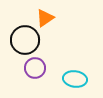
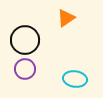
orange triangle: moved 21 px right
purple circle: moved 10 px left, 1 px down
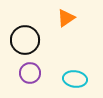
purple circle: moved 5 px right, 4 px down
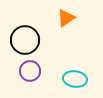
purple circle: moved 2 px up
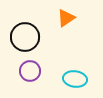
black circle: moved 3 px up
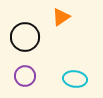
orange triangle: moved 5 px left, 1 px up
purple circle: moved 5 px left, 5 px down
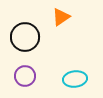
cyan ellipse: rotated 15 degrees counterclockwise
